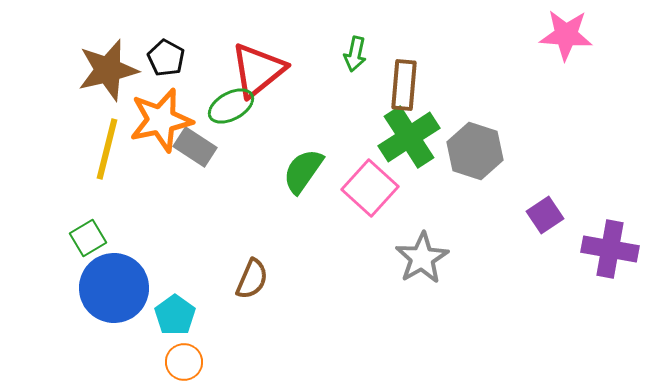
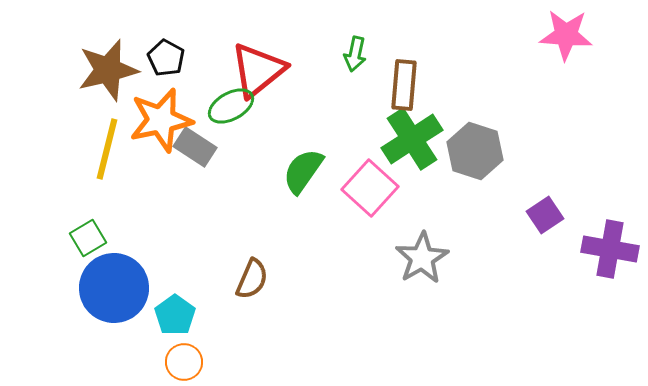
green cross: moved 3 px right, 2 px down
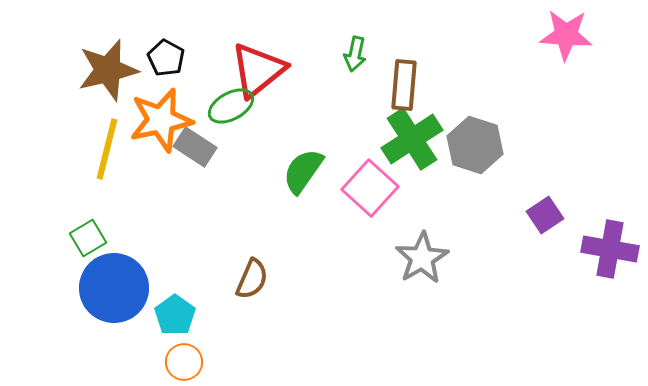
gray hexagon: moved 6 px up
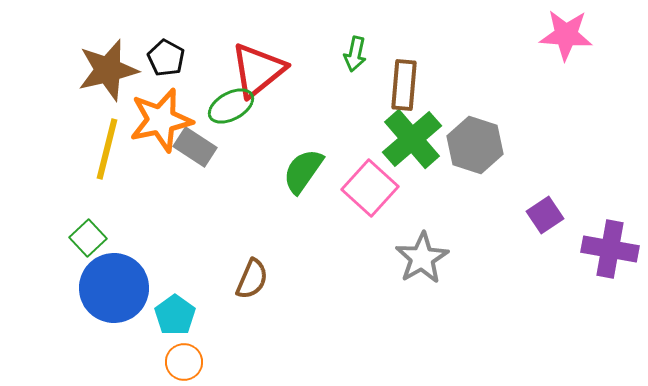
green cross: rotated 8 degrees counterclockwise
green square: rotated 12 degrees counterclockwise
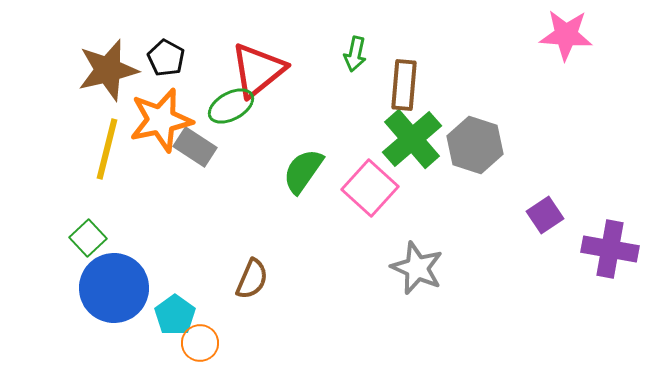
gray star: moved 5 px left, 10 px down; rotated 18 degrees counterclockwise
orange circle: moved 16 px right, 19 px up
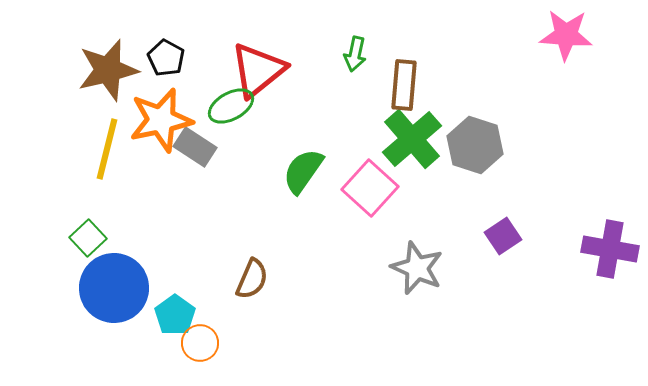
purple square: moved 42 px left, 21 px down
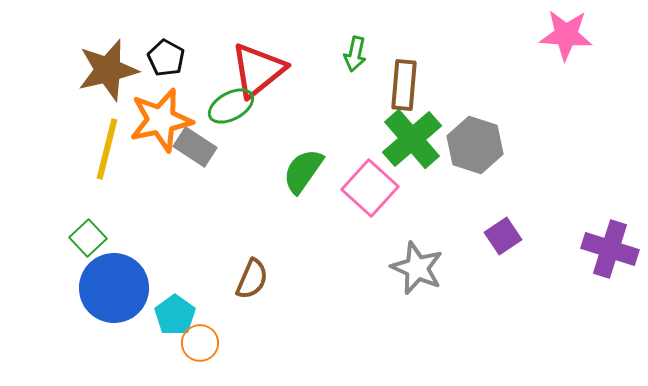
purple cross: rotated 8 degrees clockwise
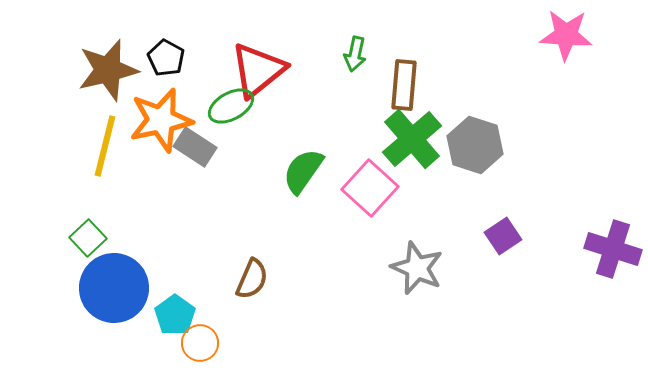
yellow line: moved 2 px left, 3 px up
purple cross: moved 3 px right
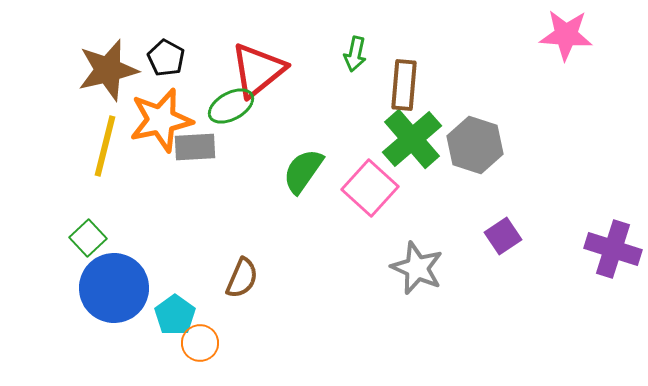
gray rectangle: rotated 36 degrees counterclockwise
brown semicircle: moved 10 px left, 1 px up
